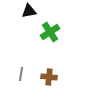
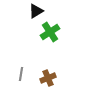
black triangle: moved 7 px right; rotated 21 degrees counterclockwise
brown cross: moved 1 px left, 1 px down; rotated 28 degrees counterclockwise
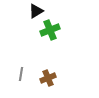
green cross: moved 2 px up; rotated 12 degrees clockwise
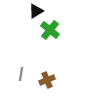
green cross: rotated 30 degrees counterclockwise
brown cross: moved 1 px left, 2 px down
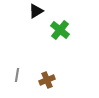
green cross: moved 10 px right
gray line: moved 4 px left, 1 px down
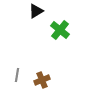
brown cross: moved 5 px left
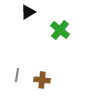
black triangle: moved 8 px left, 1 px down
brown cross: rotated 28 degrees clockwise
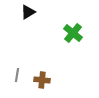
green cross: moved 13 px right, 3 px down
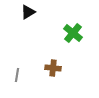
brown cross: moved 11 px right, 12 px up
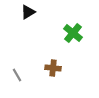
gray line: rotated 40 degrees counterclockwise
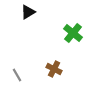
brown cross: moved 1 px right, 1 px down; rotated 21 degrees clockwise
